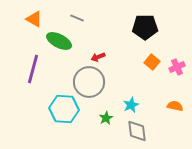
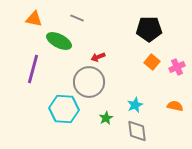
orange triangle: rotated 18 degrees counterclockwise
black pentagon: moved 4 px right, 2 px down
cyan star: moved 4 px right
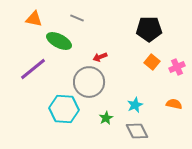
red arrow: moved 2 px right
purple line: rotated 36 degrees clockwise
orange semicircle: moved 1 px left, 2 px up
gray diamond: rotated 20 degrees counterclockwise
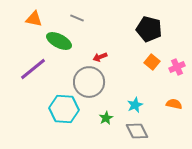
black pentagon: rotated 15 degrees clockwise
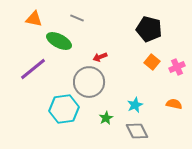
cyan hexagon: rotated 12 degrees counterclockwise
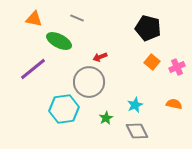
black pentagon: moved 1 px left, 1 px up
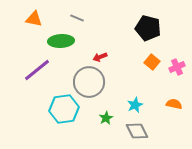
green ellipse: moved 2 px right; rotated 30 degrees counterclockwise
purple line: moved 4 px right, 1 px down
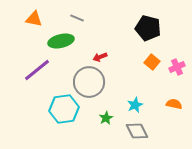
green ellipse: rotated 10 degrees counterclockwise
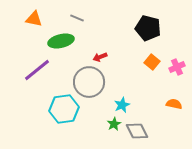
cyan star: moved 13 px left
green star: moved 8 px right, 6 px down
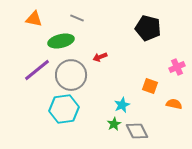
orange square: moved 2 px left, 24 px down; rotated 21 degrees counterclockwise
gray circle: moved 18 px left, 7 px up
